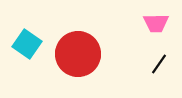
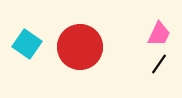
pink trapezoid: moved 3 px right, 11 px down; rotated 64 degrees counterclockwise
red circle: moved 2 px right, 7 px up
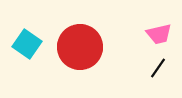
pink trapezoid: rotated 52 degrees clockwise
black line: moved 1 px left, 4 px down
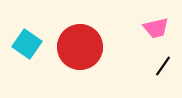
pink trapezoid: moved 3 px left, 6 px up
black line: moved 5 px right, 2 px up
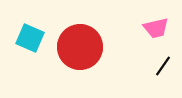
cyan square: moved 3 px right, 6 px up; rotated 12 degrees counterclockwise
